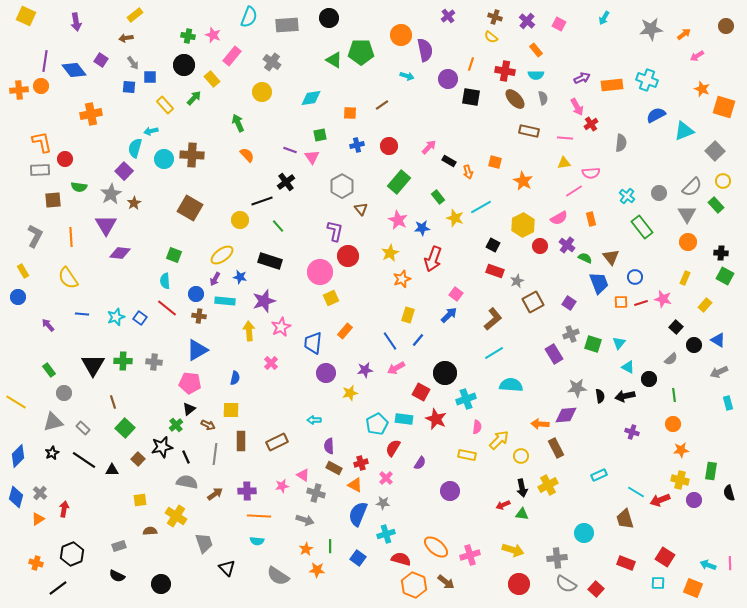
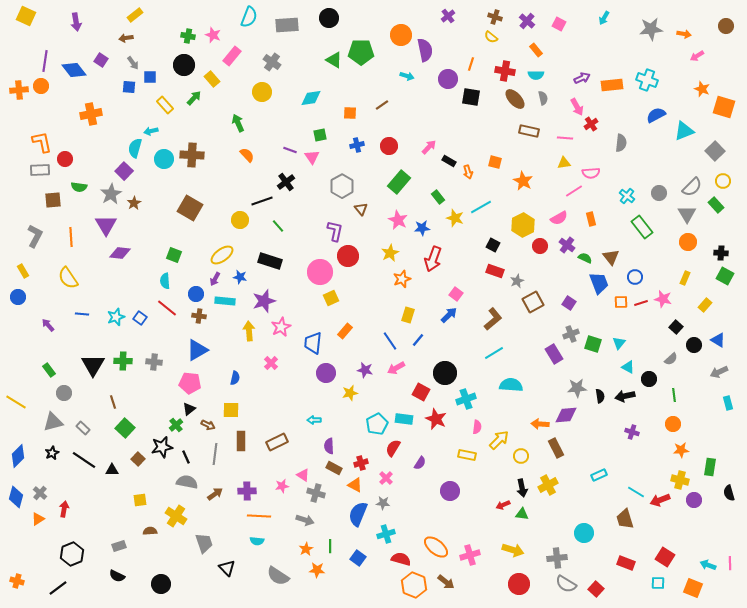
orange arrow at (684, 34): rotated 48 degrees clockwise
purple star at (365, 370): rotated 21 degrees clockwise
green rectangle at (711, 471): moved 1 px left, 4 px up
orange cross at (36, 563): moved 19 px left, 18 px down
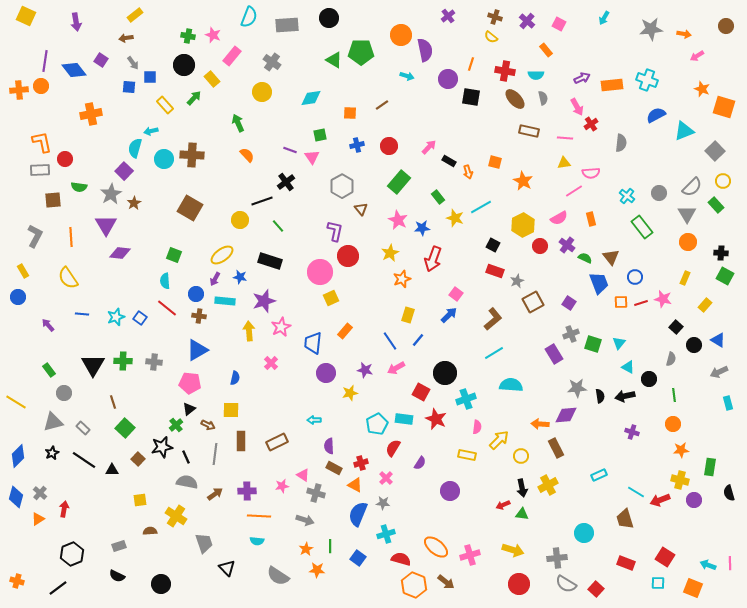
orange rectangle at (536, 50): moved 10 px right
gray semicircle at (671, 359): rotated 32 degrees counterclockwise
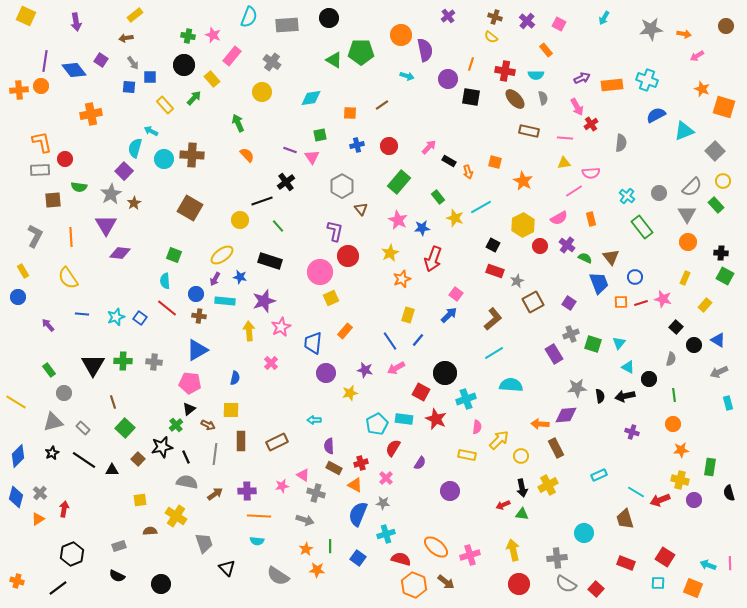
cyan arrow at (151, 131): rotated 40 degrees clockwise
yellow arrow at (513, 550): rotated 120 degrees counterclockwise
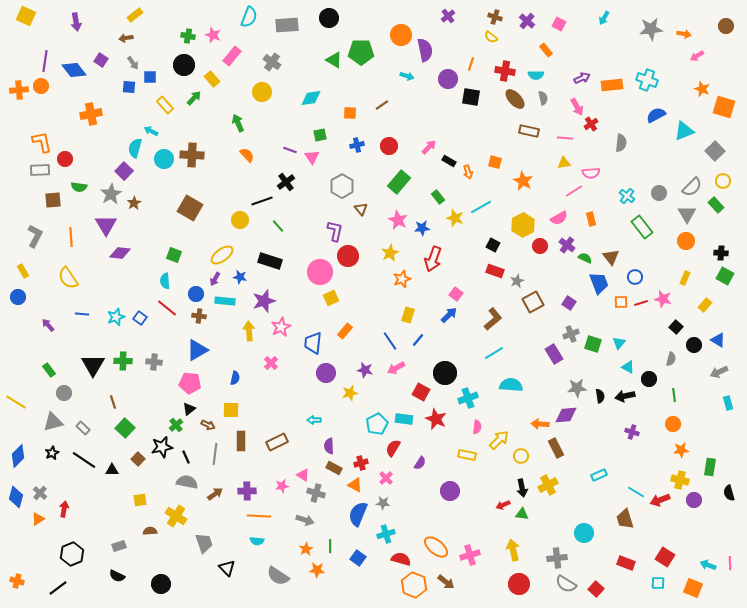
orange circle at (688, 242): moved 2 px left, 1 px up
cyan cross at (466, 399): moved 2 px right, 1 px up
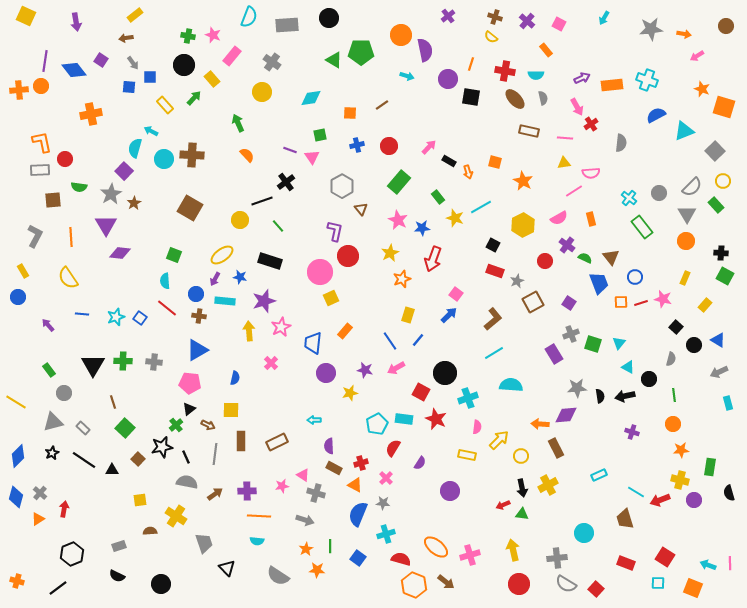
cyan cross at (627, 196): moved 2 px right, 2 px down
red circle at (540, 246): moved 5 px right, 15 px down
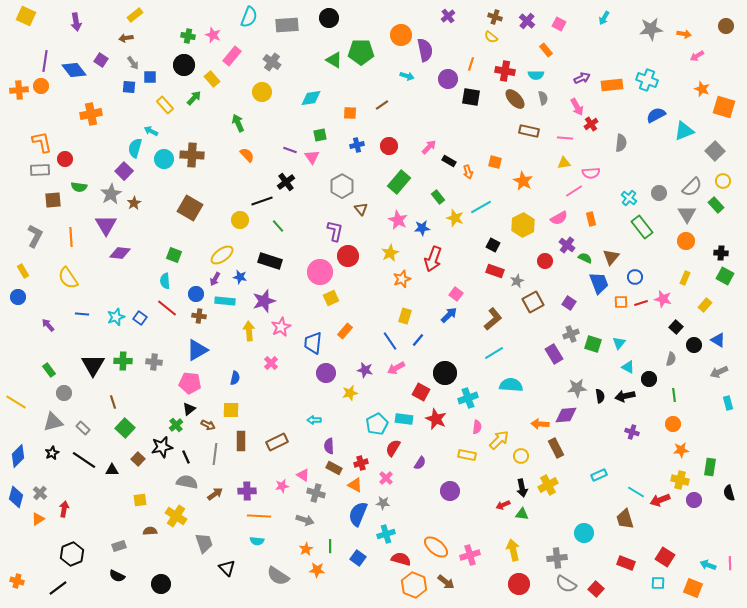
brown triangle at (611, 257): rotated 18 degrees clockwise
yellow rectangle at (408, 315): moved 3 px left, 1 px down
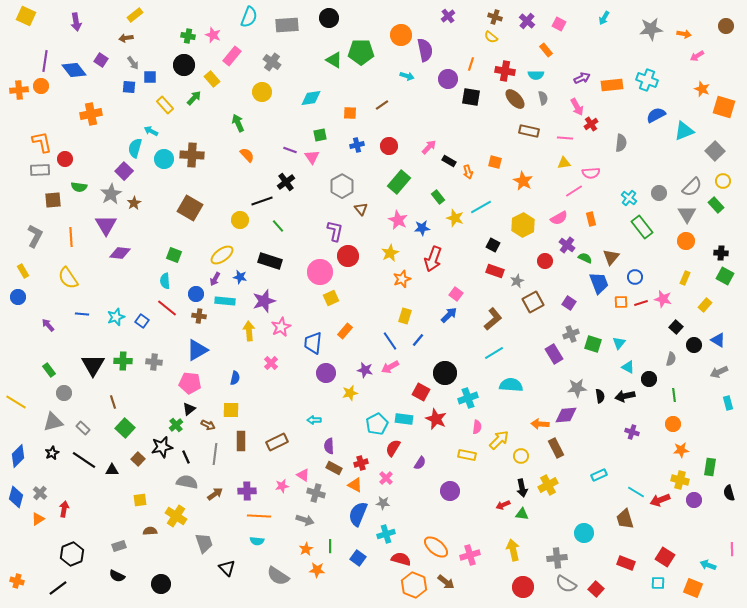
blue square at (140, 318): moved 2 px right, 3 px down
pink arrow at (396, 368): moved 6 px left, 1 px up
pink line at (730, 563): moved 2 px right, 14 px up
red circle at (519, 584): moved 4 px right, 3 px down
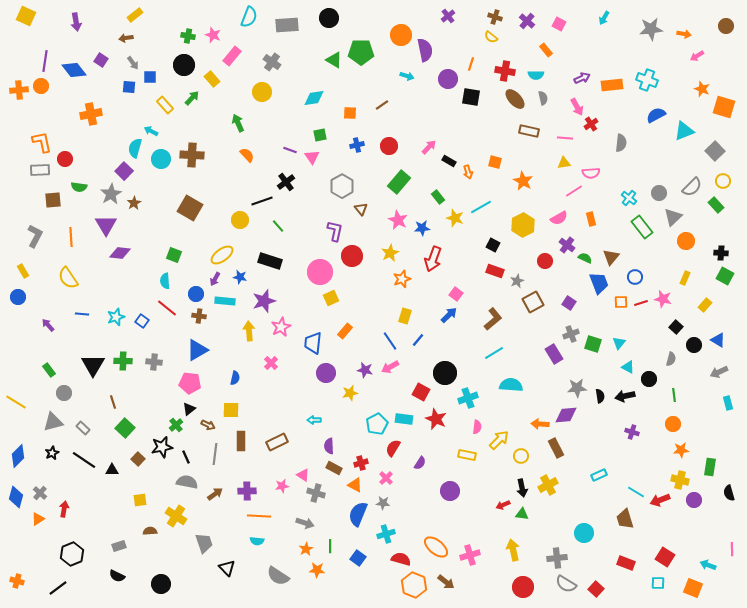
green arrow at (194, 98): moved 2 px left
cyan diamond at (311, 98): moved 3 px right
cyan circle at (164, 159): moved 3 px left
gray triangle at (687, 214): moved 14 px left, 3 px down; rotated 18 degrees clockwise
red circle at (348, 256): moved 4 px right
gray arrow at (305, 520): moved 3 px down
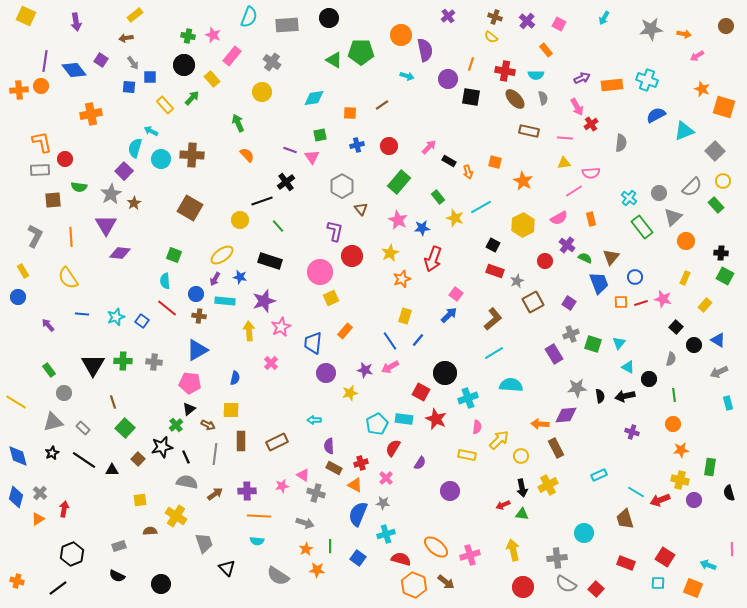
blue diamond at (18, 456): rotated 60 degrees counterclockwise
